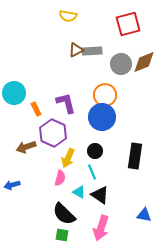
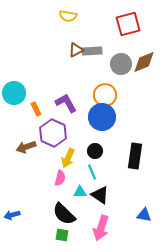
purple L-shape: rotated 15 degrees counterclockwise
blue arrow: moved 30 px down
cyan triangle: moved 1 px right; rotated 32 degrees counterclockwise
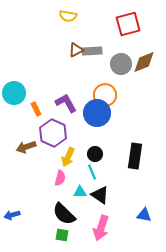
blue circle: moved 5 px left, 4 px up
black circle: moved 3 px down
yellow arrow: moved 1 px up
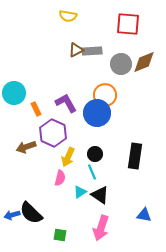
red square: rotated 20 degrees clockwise
cyan triangle: rotated 32 degrees counterclockwise
black semicircle: moved 33 px left, 1 px up
green square: moved 2 px left
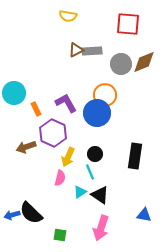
cyan line: moved 2 px left
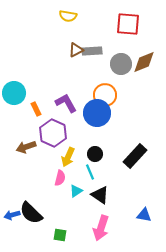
black rectangle: rotated 35 degrees clockwise
cyan triangle: moved 4 px left, 1 px up
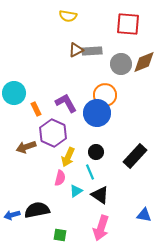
black circle: moved 1 px right, 2 px up
black semicircle: moved 6 px right, 3 px up; rotated 125 degrees clockwise
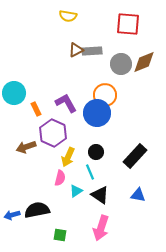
blue triangle: moved 6 px left, 20 px up
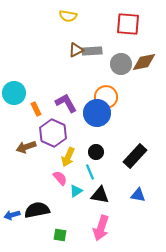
brown diamond: rotated 10 degrees clockwise
orange circle: moved 1 px right, 2 px down
pink semicircle: rotated 56 degrees counterclockwise
black triangle: rotated 24 degrees counterclockwise
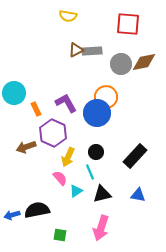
black triangle: moved 2 px right, 1 px up; rotated 24 degrees counterclockwise
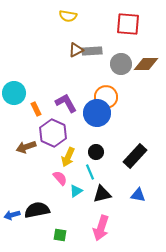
brown diamond: moved 2 px right, 2 px down; rotated 10 degrees clockwise
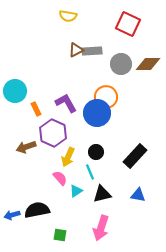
red square: rotated 20 degrees clockwise
brown diamond: moved 2 px right
cyan circle: moved 1 px right, 2 px up
